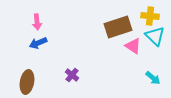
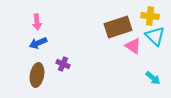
purple cross: moved 9 px left, 11 px up; rotated 16 degrees counterclockwise
brown ellipse: moved 10 px right, 7 px up
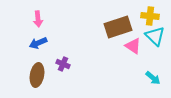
pink arrow: moved 1 px right, 3 px up
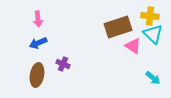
cyan triangle: moved 2 px left, 2 px up
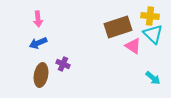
brown ellipse: moved 4 px right
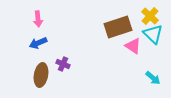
yellow cross: rotated 36 degrees clockwise
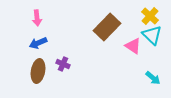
pink arrow: moved 1 px left, 1 px up
brown rectangle: moved 11 px left; rotated 28 degrees counterclockwise
cyan triangle: moved 1 px left, 1 px down
brown ellipse: moved 3 px left, 4 px up
